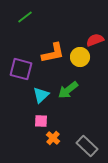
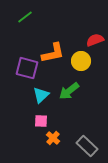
yellow circle: moved 1 px right, 4 px down
purple square: moved 6 px right, 1 px up
green arrow: moved 1 px right, 1 px down
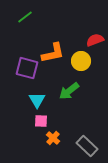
cyan triangle: moved 4 px left, 5 px down; rotated 18 degrees counterclockwise
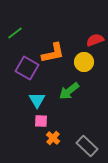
green line: moved 10 px left, 16 px down
yellow circle: moved 3 px right, 1 px down
purple square: rotated 15 degrees clockwise
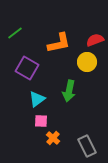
orange L-shape: moved 6 px right, 10 px up
yellow circle: moved 3 px right
green arrow: rotated 40 degrees counterclockwise
cyan triangle: moved 1 px up; rotated 24 degrees clockwise
gray rectangle: rotated 20 degrees clockwise
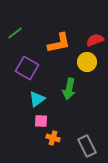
green arrow: moved 2 px up
orange cross: rotated 24 degrees counterclockwise
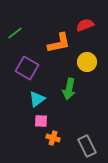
red semicircle: moved 10 px left, 15 px up
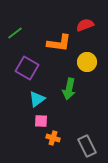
orange L-shape: rotated 20 degrees clockwise
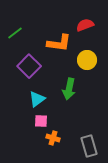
yellow circle: moved 2 px up
purple square: moved 2 px right, 2 px up; rotated 15 degrees clockwise
gray rectangle: moved 2 px right; rotated 10 degrees clockwise
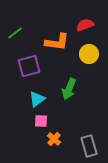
orange L-shape: moved 2 px left, 1 px up
yellow circle: moved 2 px right, 6 px up
purple square: rotated 30 degrees clockwise
green arrow: rotated 10 degrees clockwise
orange cross: moved 1 px right, 1 px down; rotated 24 degrees clockwise
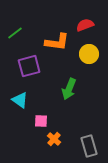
cyan triangle: moved 17 px left, 1 px down; rotated 48 degrees counterclockwise
